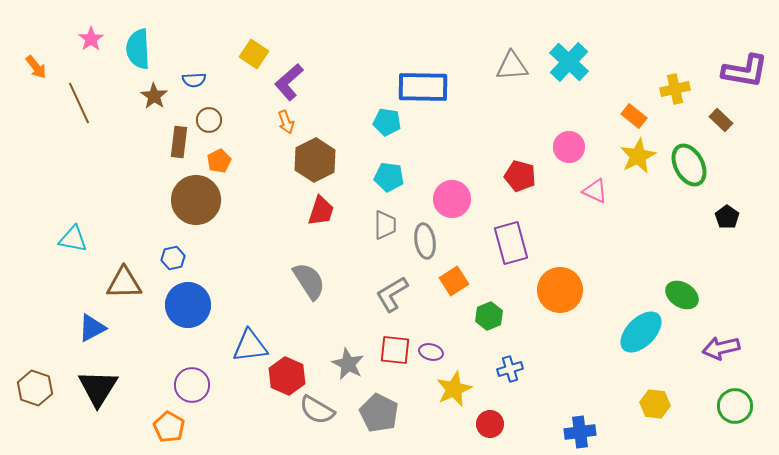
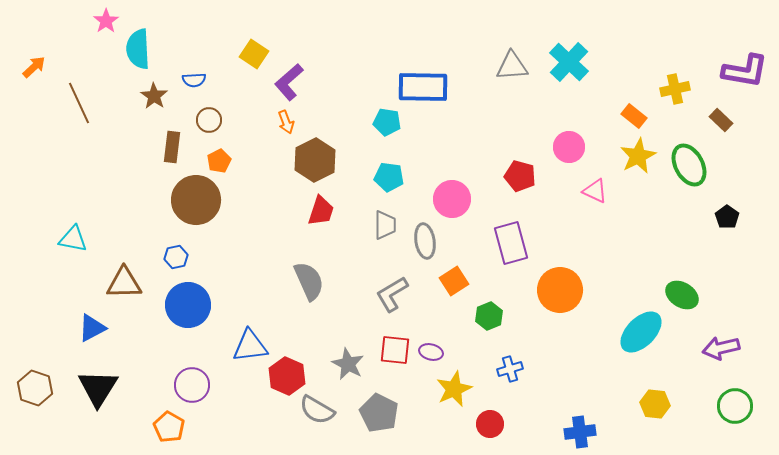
pink star at (91, 39): moved 15 px right, 18 px up
orange arrow at (36, 67): moved 2 px left; rotated 95 degrees counterclockwise
brown rectangle at (179, 142): moved 7 px left, 5 px down
blue hexagon at (173, 258): moved 3 px right, 1 px up
gray semicircle at (309, 281): rotated 9 degrees clockwise
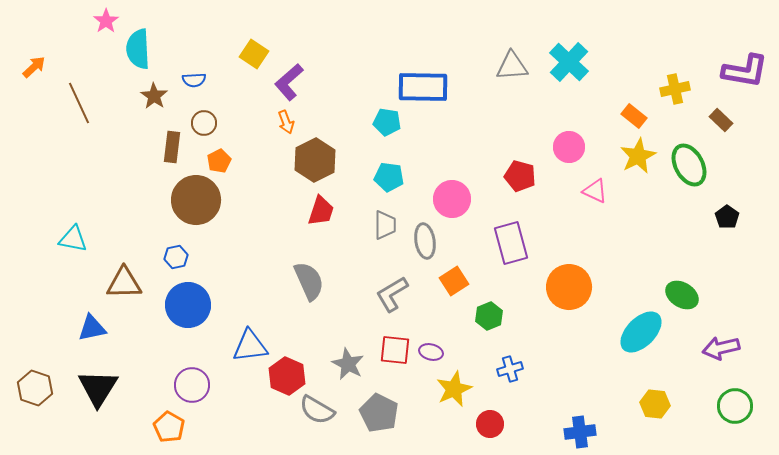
brown circle at (209, 120): moved 5 px left, 3 px down
orange circle at (560, 290): moved 9 px right, 3 px up
blue triangle at (92, 328): rotated 16 degrees clockwise
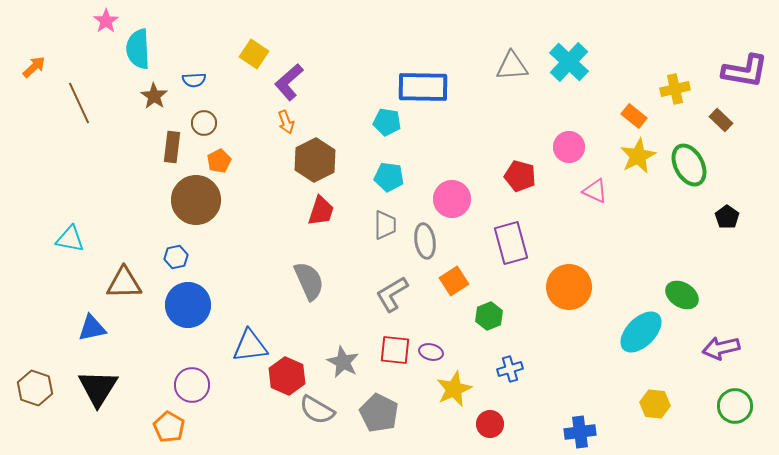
cyan triangle at (73, 239): moved 3 px left
gray star at (348, 364): moved 5 px left, 2 px up
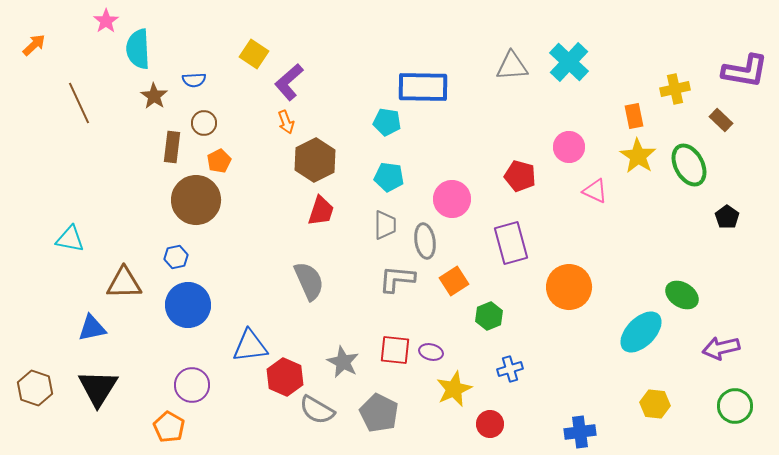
orange arrow at (34, 67): moved 22 px up
orange rectangle at (634, 116): rotated 40 degrees clockwise
yellow star at (638, 156): rotated 12 degrees counterclockwise
gray L-shape at (392, 294): moved 5 px right, 15 px up; rotated 36 degrees clockwise
red hexagon at (287, 376): moved 2 px left, 1 px down
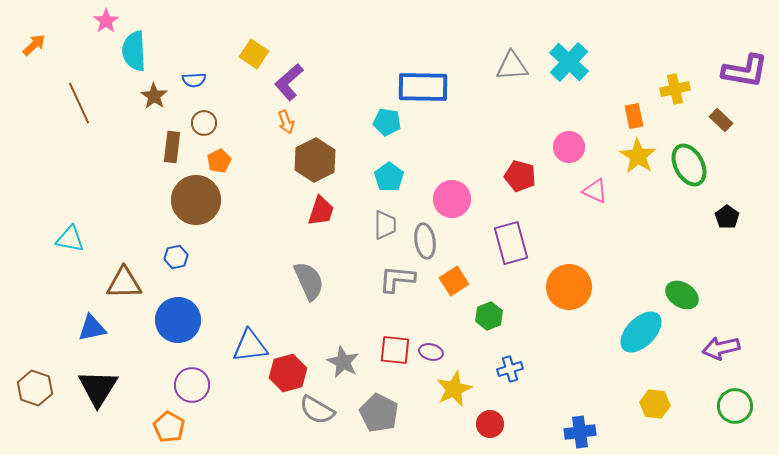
cyan semicircle at (138, 49): moved 4 px left, 2 px down
cyan pentagon at (389, 177): rotated 28 degrees clockwise
blue circle at (188, 305): moved 10 px left, 15 px down
red hexagon at (285, 377): moved 3 px right, 4 px up; rotated 21 degrees clockwise
